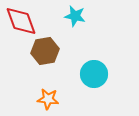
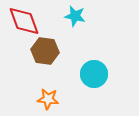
red diamond: moved 3 px right
brown hexagon: rotated 16 degrees clockwise
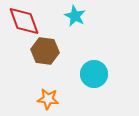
cyan star: rotated 15 degrees clockwise
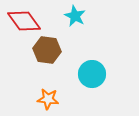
red diamond: rotated 16 degrees counterclockwise
brown hexagon: moved 2 px right, 1 px up
cyan circle: moved 2 px left
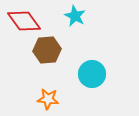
brown hexagon: rotated 12 degrees counterclockwise
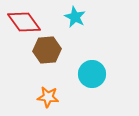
cyan star: moved 1 px down
red diamond: moved 1 px down
orange star: moved 2 px up
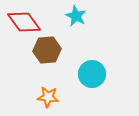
cyan star: moved 1 px right, 1 px up
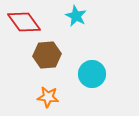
brown hexagon: moved 5 px down
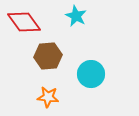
brown hexagon: moved 1 px right, 1 px down
cyan circle: moved 1 px left
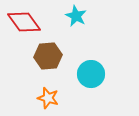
orange star: moved 1 px down; rotated 10 degrees clockwise
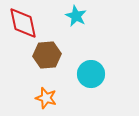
red diamond: moved 1 px left, 1 px down; rotated 24 degrees clockwise
brown hexagon: moved 1 px left, 1 px up
orange star: moved 2 px left
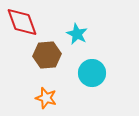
cyan star: moved 1 px right, 18 px down
red diamond: moved 1 px left, 1 px up; rotated 8 degrees counterclockwise
cyan circle: moved 1 px right, 1 px up
